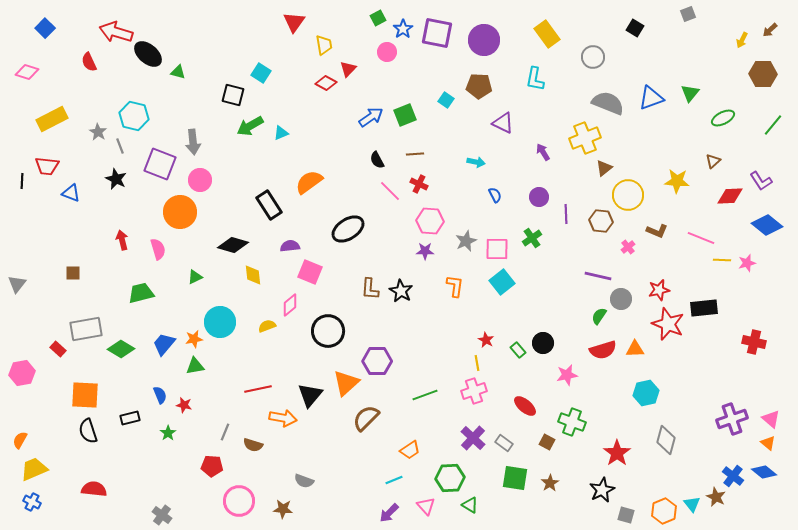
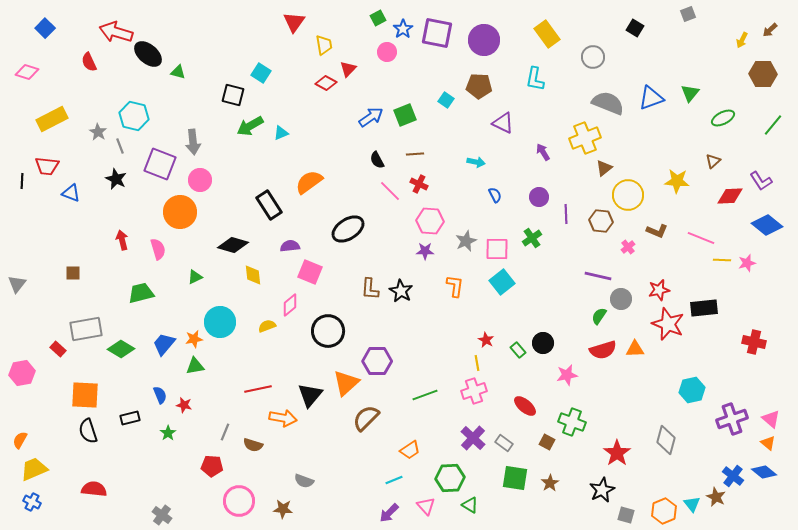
cyan hexagon at (646, 393): moved 46 px right, 3 px up
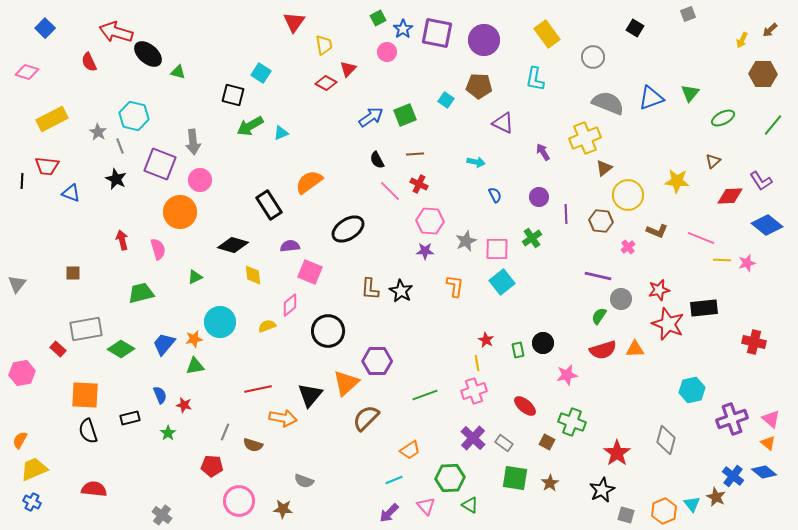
green rectangle at (518, 350): rotated 28 degrees clockwise
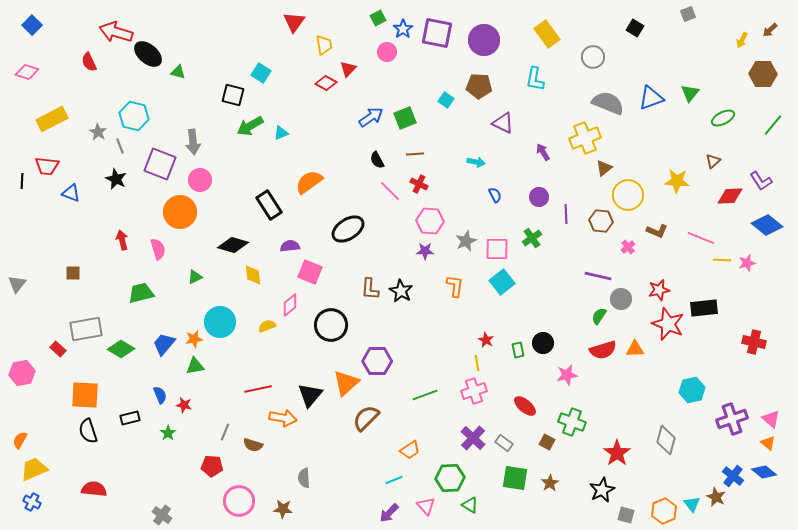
blue square at (45, 28): moved 13 px left, 3 px up
green square at (405, 115): moved 3 px down
black circle at (328, 331): moved 3 px right, 6 px up
gray semicircle at (304, 481): moved 3 px up; rotated 66 degrees clockwise
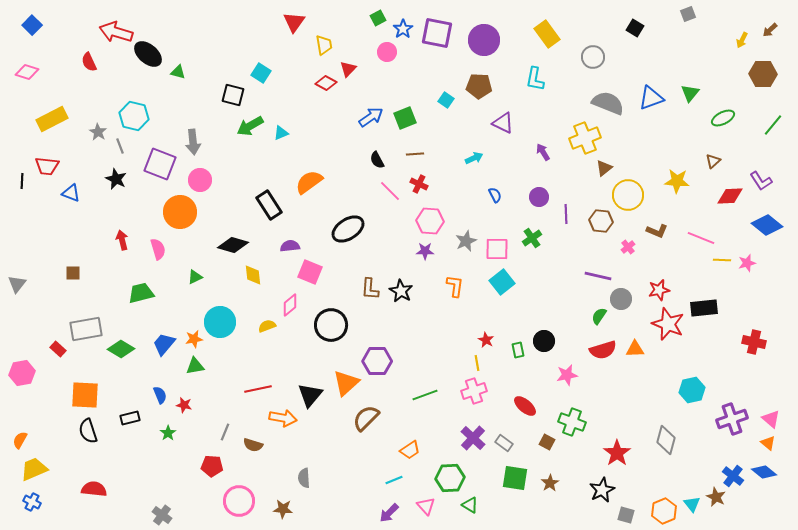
cyan arrow at (476, 162): moved 2 px left, 4 px up; rotated 36 degrees counterclockwise
black circle at (543, 343): moved 1 px right, 2 px up
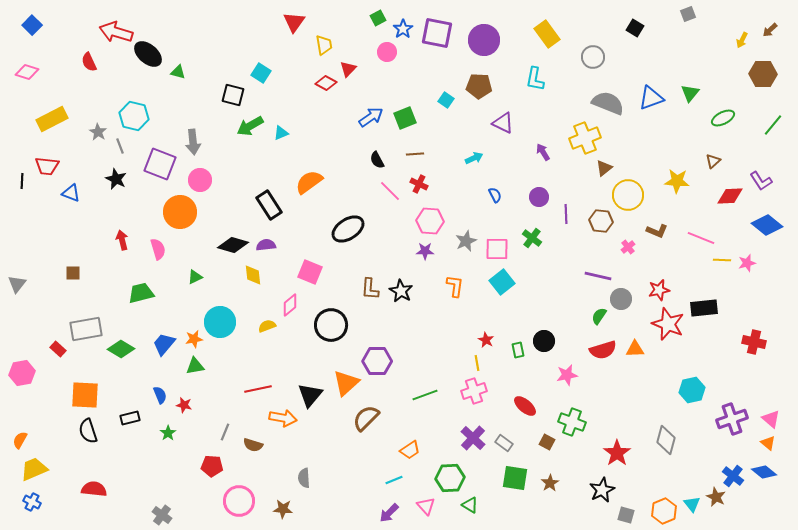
green cross at (532, 238): rotated 18 degrees counterclockwise
purple semicircle at (290, 246): moved 24 px left, 1 px up
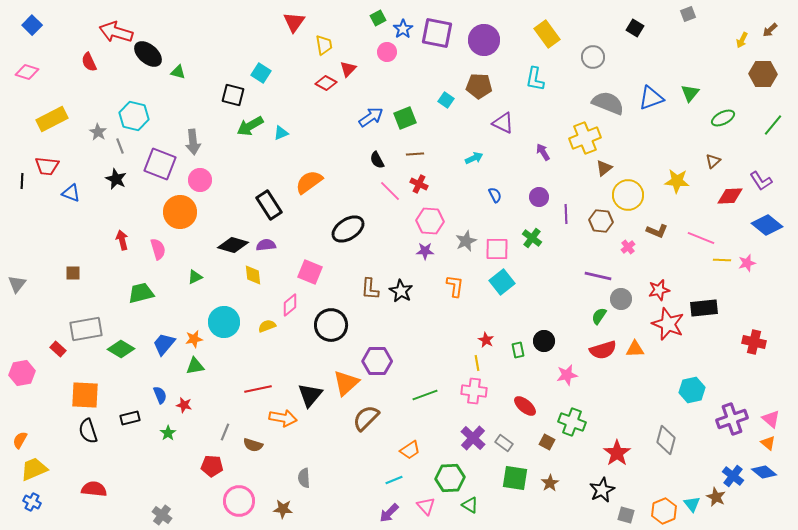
cyan circle at (220, 322): moved 4 px right
pink cross at (474, 391): rotated 25 degrees clockwise
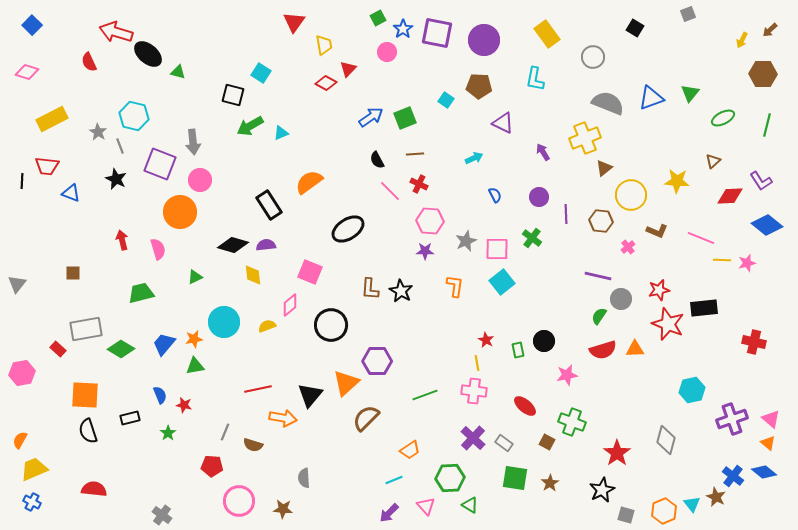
green line at (773, 125): moved 6 px left; rotated 25 degrees counterclockwise
yellow circle at (628, 195): moved 3 px right
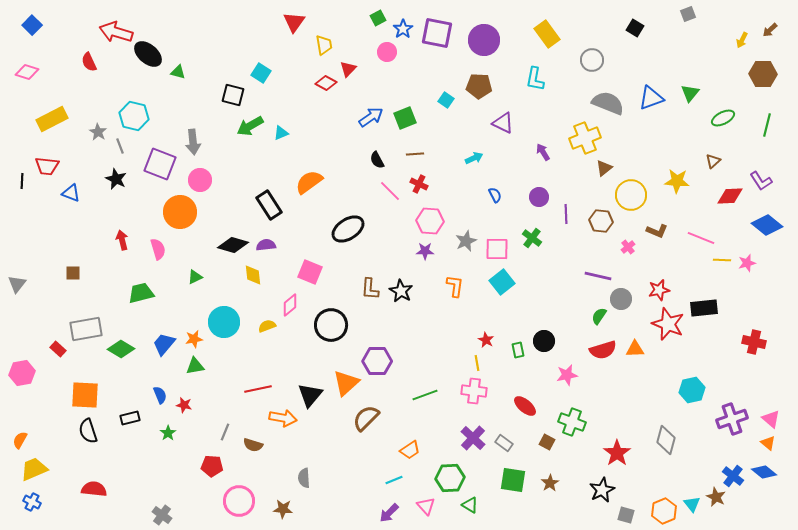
gray circle at (593, 57): moved 1 px left, 3 px down
green square at (515, 478): moved 2 px left, 2 px down
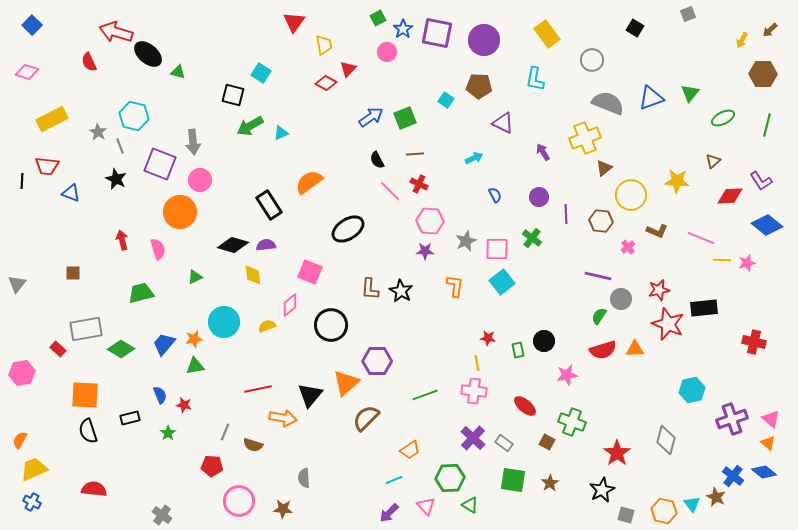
red star at (486, 340): moved 2 px right, 2 px up; rotated 21 degrees counterclockwise
orange hexagon at (664, 511): rotated 25 degrees counterclockwise
